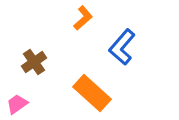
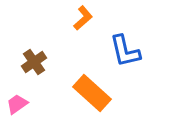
blue L-shape: moved 3 px right, 4 px down; rotated 54 degrees counterclockwise
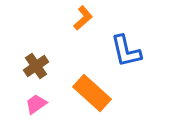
blue L-shape: moved 1 px right
brown cross: moved 2 px right, 4 px down
pink trapezoid: moved 19 px right
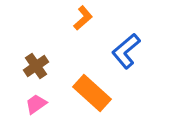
blue L-shape: rotated 63 degrees clockwise
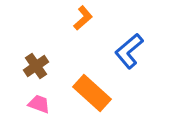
blue L-shape: moved 3 px right
pink trapezoid: moved 3 px right; rotated 55 degrees clockwise
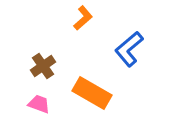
blue L-shape: moved 2 px up
brown cross: moved 7 px right
orange rectangle: rotated 12 degrees counterclockwise
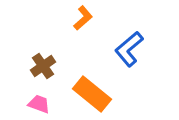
orange rectangle: moved 1 px down; rotated 9 degrees clockwise
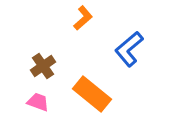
pink trapezoid: moved 1 px left, 2 px up
